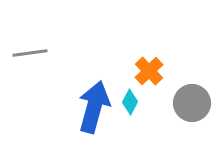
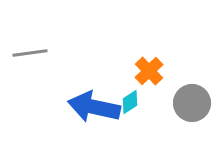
cyan diamond: rotated 30 degrees clockwise
blue arrow: rotated 93 degrees counterclockwise
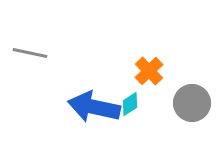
gray line: rotated 20 degrees clockwise
cyan diamond: moved 2 px down
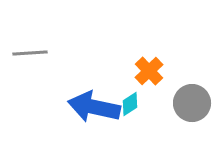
gray line: rotated 16 degrees counterclockwise
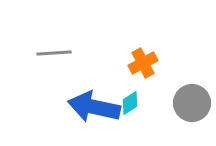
gray line: moved 24 px right
orange cross: moved 6 px left, 8 px up; rotated 16 degrees clockwise
cyan diamond: moved 1 px up
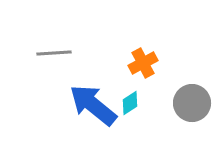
blue arrow: moved 1 px left, 2 px up; rotated 27 degrees clockwise
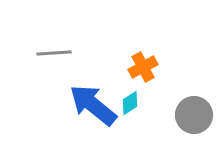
orange cross: moved 4 px down
gray circle: moved 2 px right, 12 px down
